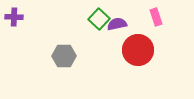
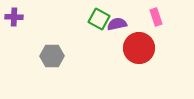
green square: rotated 15 degrees counterclockwise
red circle: moved 1 px right, 2 px up
gray hexagon: moved 12 px left
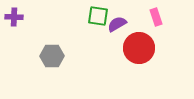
green square: moved 1 px left, 3 px up; rotated 20 degrees counterclockwise
purple semicircle: rotated 18 degrees counterclockwise
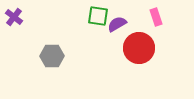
purple cross: rotated 36 degrees clockwise
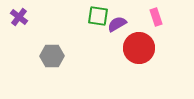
purple cross: moved 5 px right
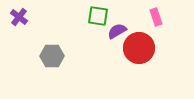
purple semicircle: moved 7 px down
